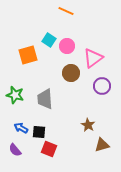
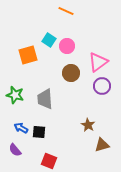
pink triangle: moved 5 px right, 4 px down
red square: moved 12 px down
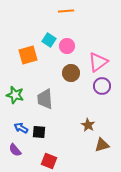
orange line: rotated 28 degrees counterclockwise
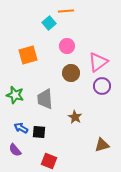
cyan square: moved 17 px up; rotated 16 degrees clockwise
brown star: moved 13 px left, 8 px up
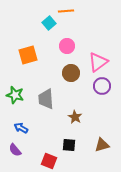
gray trapezoid: moved 1 px right
black square: moved 30 px right, 13 px down
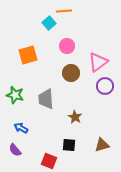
orange line: moved 2 px left
purple circle: moved 3 px right
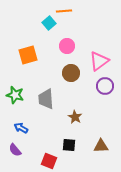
pink triangle: moved 1 px right, 1 px up
brown triangle: moved 1 px left, 1 px down; rotated 14 degrees clockwise
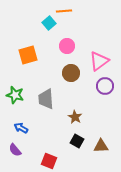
black square: moved 8 px right, 4 px up; rotated 24 degrees clockwise
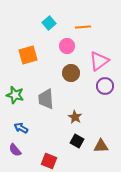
orange line: moved 19 px right, 16 px down
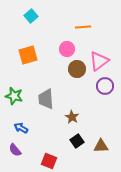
cyan square: moved 18 px left, 7 px up
pink circle: moved 3 px down
brown circle: moved 6 px right, 4 px up
green star: moved 1 px left, 1 px down
brown star: moved 3 px left
black square: rotated 24 degrees clockwise
